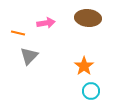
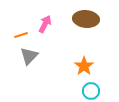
brown ellipse: moved 2 px left, 1 px down
pink arrow: moved 1 px left, 1 px down; rotated 54 degrees counterclockwise
orange line: moved 3 px right, 2 px down; rotated 32 degrees counterclockwise
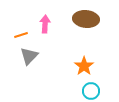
pink arrow: rotated 24 degrees counterclockwise
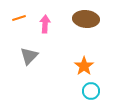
orange line: moved 2 px left, 17 px up
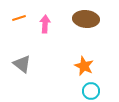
gray triangle: moved 7 px left, 8 px down; rotated 36 degrees counterclockwise
orange star: rotated 12 degrees counterclockwise
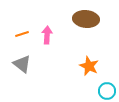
orange line: moved 3 px right, 16 px down
pink arrow: moved 2 px right, 11 px down
orange star: moved 5 px right
cyan circle: moved 16 px right
